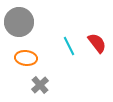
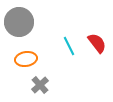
orange ellipse: moved 1 px down; rotated 15 degrees counterclockwise
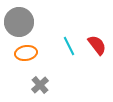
red semicircle: moved 2 px down
orange ellipse: moved 6 px up
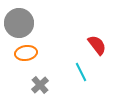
gray circle: moved 1 px down
cyan line: moved 12 px right, 26 px down
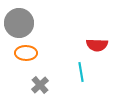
red semicircle: rotated 130 degrees clockwise
orange ellipse: rotated 10 degrees clockwise
cyan line: rotated 18 degrees clockwise
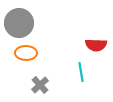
red semicircle: moved 1 px left
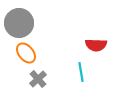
orange ellipse: rotated 50 degrees clockwise
gray cross: moved 2 px left, 6 px up
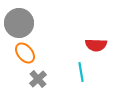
orange ellipse: moved 1 px left
